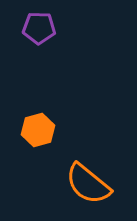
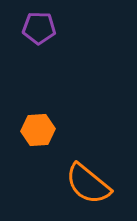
orange hexagon: rotated 12 degrees clockwise
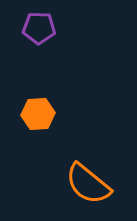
orange hexagon: moved 16 px up
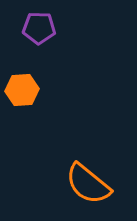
orange hexagon: moved 16 px left, 24 px up
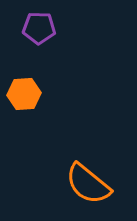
orange hexagon: moved 2 px right, 4 px down
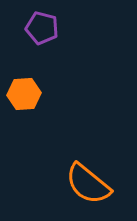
purple pentagon: moved 3 px right; rotated 12 degrees clockwise
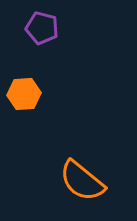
orange semicircle: moved 6 px left, 3 px up
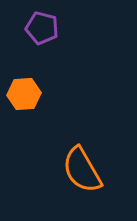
orange semicircle: moved 11 px up; rotated 21 degrees clockwise
